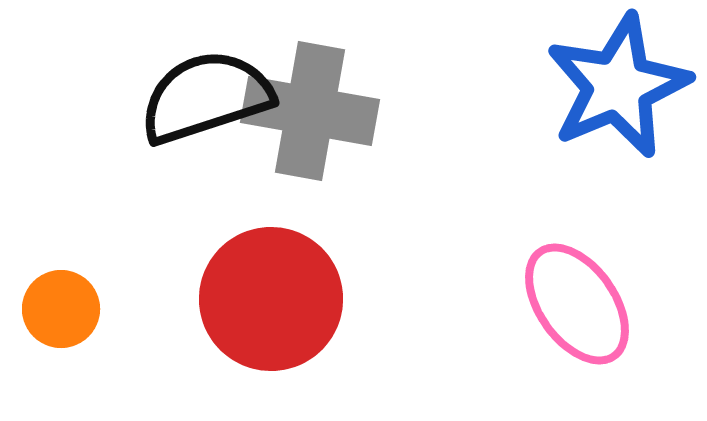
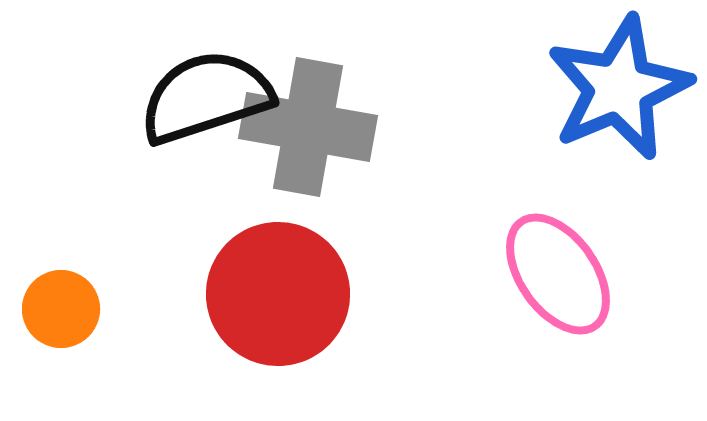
blue star: moved 1 px right, 2 px down
gray cross: moved 2 px left, 16 px down
red circle: moved 7 px right, 5 px up
pink ellipse: moved 19 px left, 30 px up
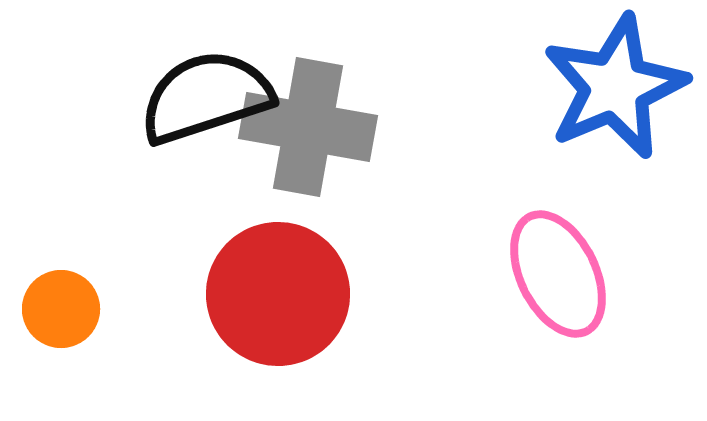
blue star: moved 4 px left, 1 px up
pink ellipse: rotated 9 degrees clockwise
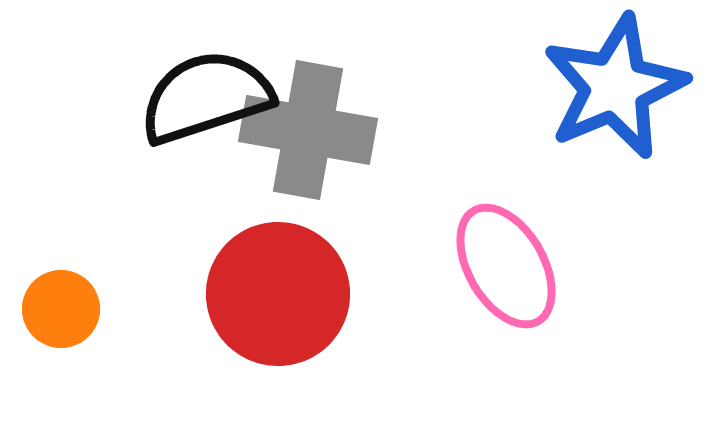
gray cross: moved 3 px down
pink ellipse: moved 52 px left, 8 px up; rotated 4 degrees counterclockwise
